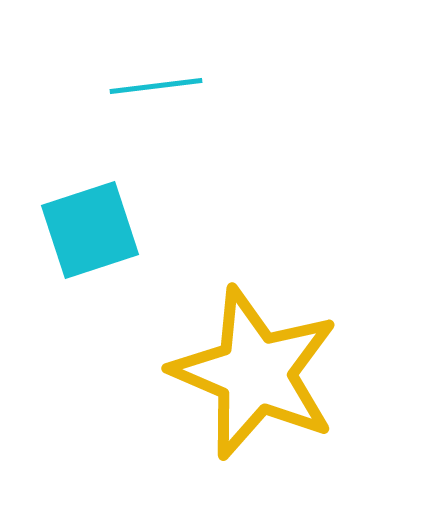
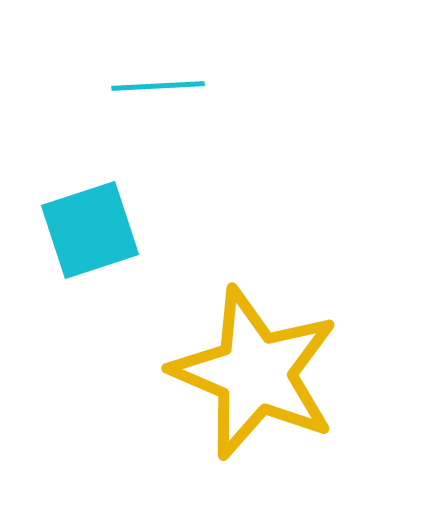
cyan line: moved 2 px right; rotated 4 degrees clockwise
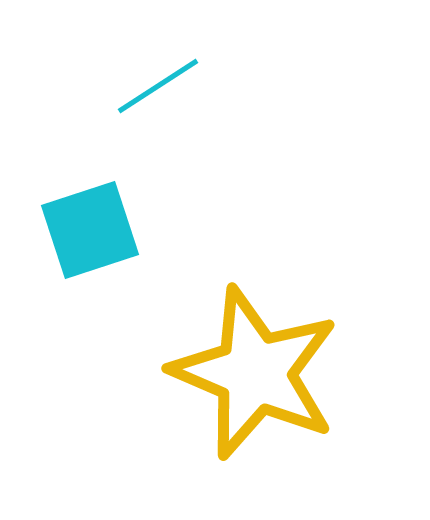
cyan line: rotated 30 degrees counterclockwise
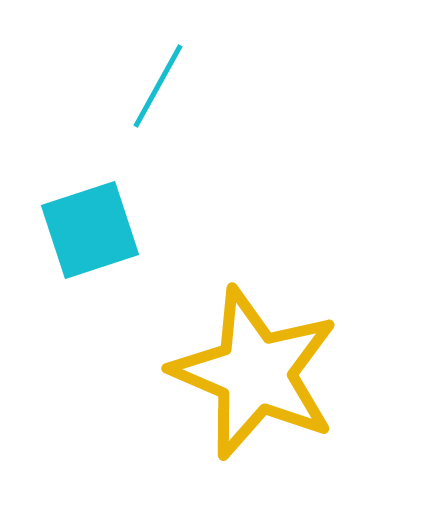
cyan line: rotated 28 degrees counterclockwise
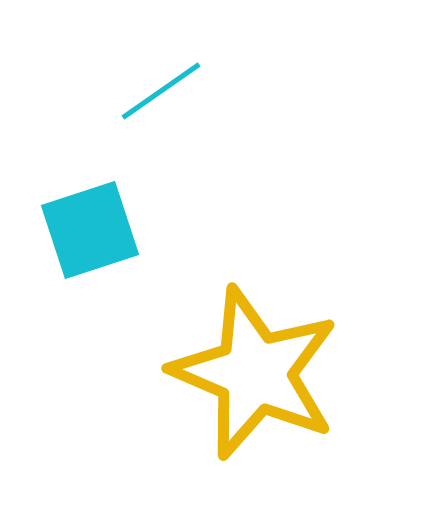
cyan line: moved 3 px right, 5 px down; rotated 26 degrees clockwise
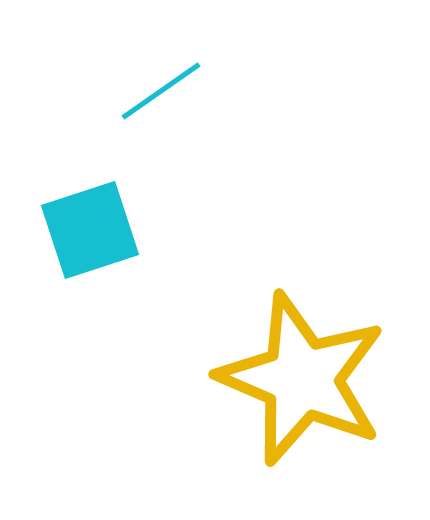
yellow star: moved 47 px right, 6 px down
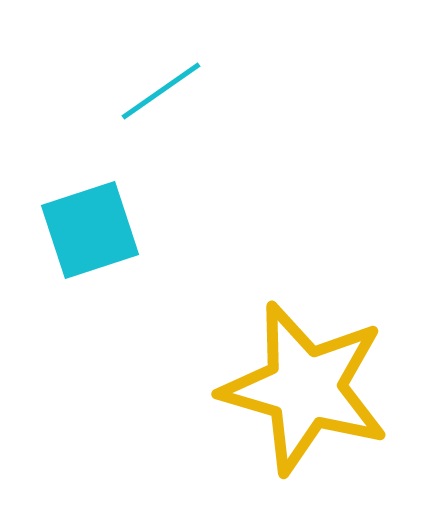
yellow star: moved 3 px right, 9 px down; rotated 7 degrees counterclockwise
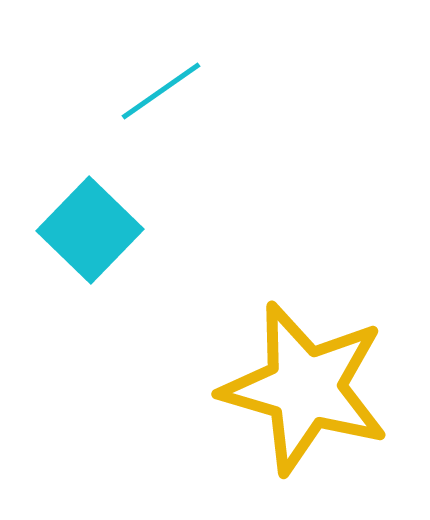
cyan square: rotated 28 degrees counterclockwise
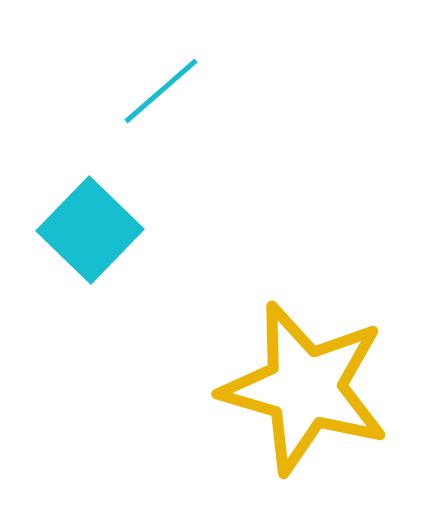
cyan line: rotated 6 degrees counterclockwise
